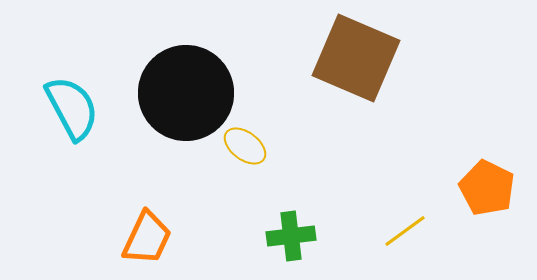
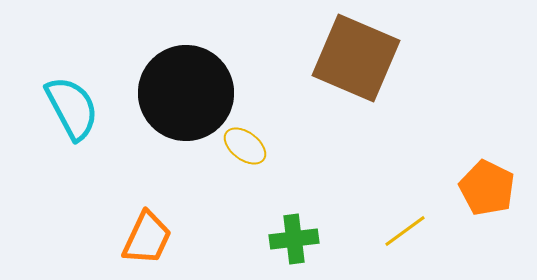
green cross: moved 3 px right, 3 px down
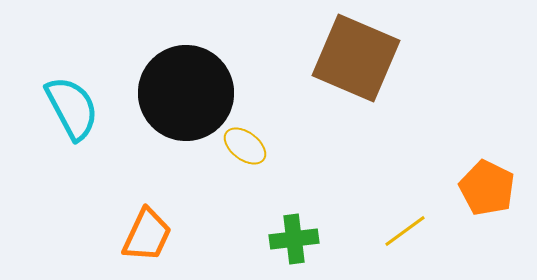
orange trapezoid: moved 3 px up
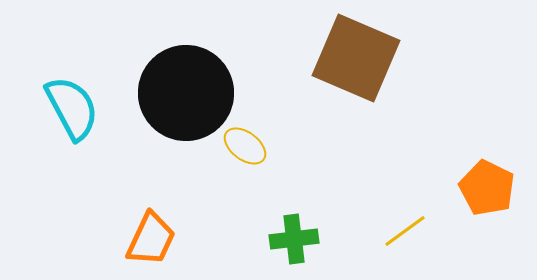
orange trapezoid: moved 4 px right, 4 px down
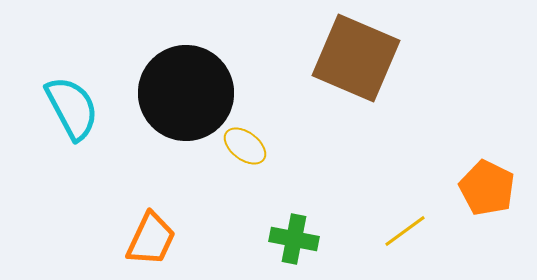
green cross: rotated 18 degrees clockwise
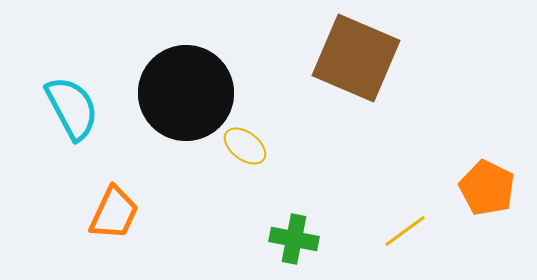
orange trapezoid: moved 37 px left, 26 px up
